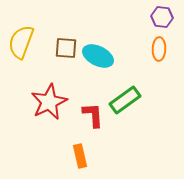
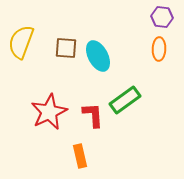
cyan ellipse: rotated 36 degrees clockwise
red star: moved 10 px down
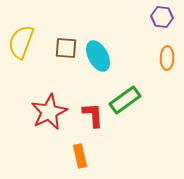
orange ellipse: moved 8 px right, 9 px down
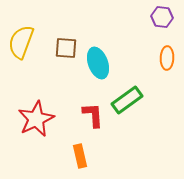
cyan ellipse: moved 7 px down; rotated 8 degrees clockwise
green rectangle: moved 2 px right
red star: moved 13 px left, 7 px down
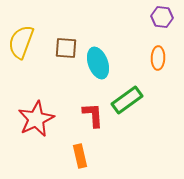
orange ellipse: moved 9 px left
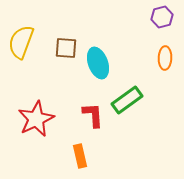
purple hexagon: rotated 20 degrees counterclockwise
orange ellipse: moved 7 px right
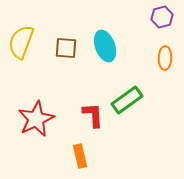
cyan ellipse: moved 7 px right, 17 px up
